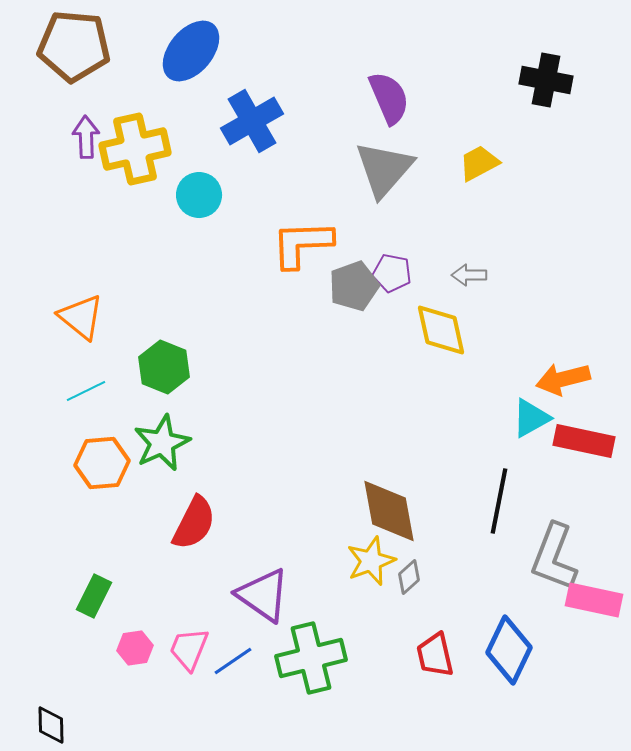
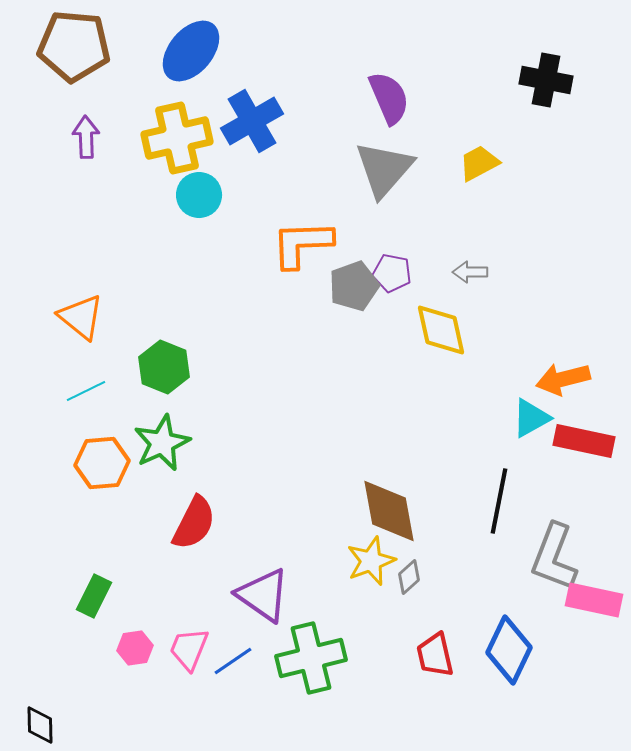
yellow cross: moved 42 px right, 11 px up
gray arrow: moved 1 px right, 3 px up
black diamond: moved 11 px left
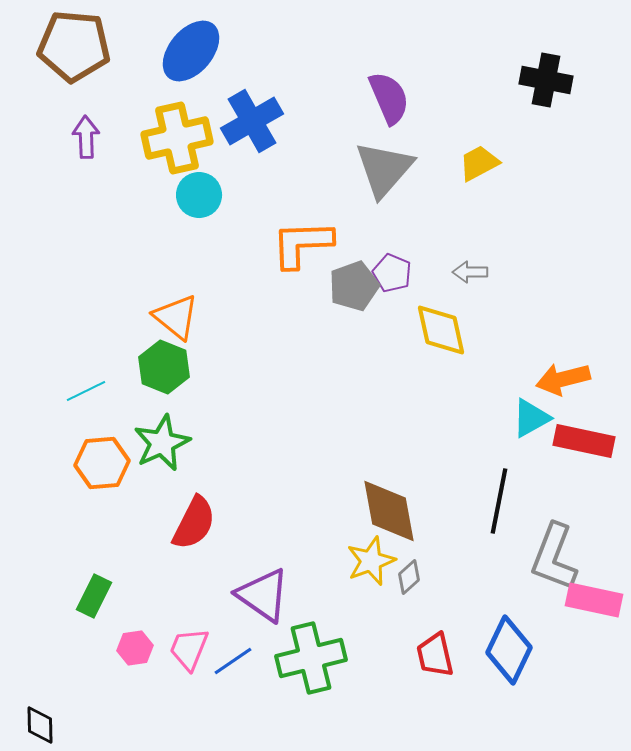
purple pentagon: rotated 12 degrees clockwise
orange triangle: moved 95 px right
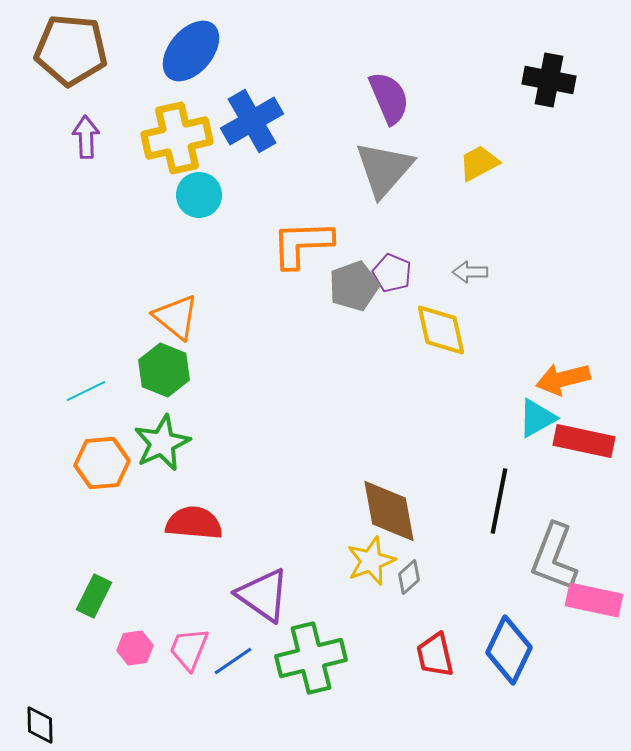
brown pentagon: moved 3 px left, 4 px down
black cross: moved 3 px right
green hexagon: moved 3 px down
cyan triangle: moved 6 px right
red semicircle: rotated 112 degrees counterclockwise
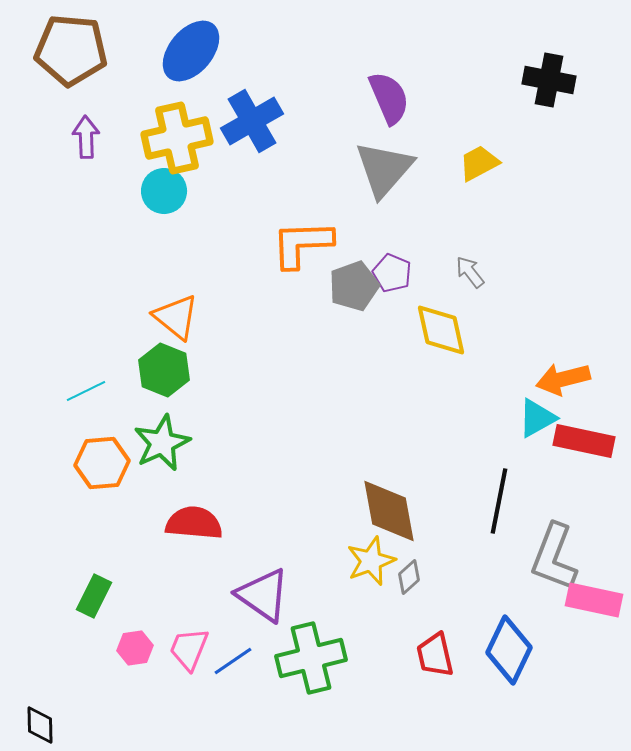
cyan circle: moved 35 px left, 4 px up
gray arrow: rotated 52 degrees clockwise
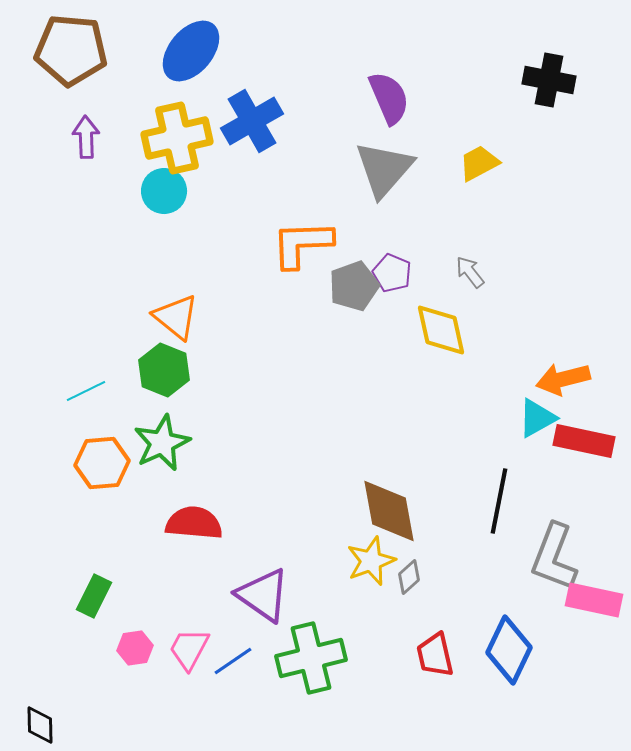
pink trapezoid: rotated 6 degrees clockwise
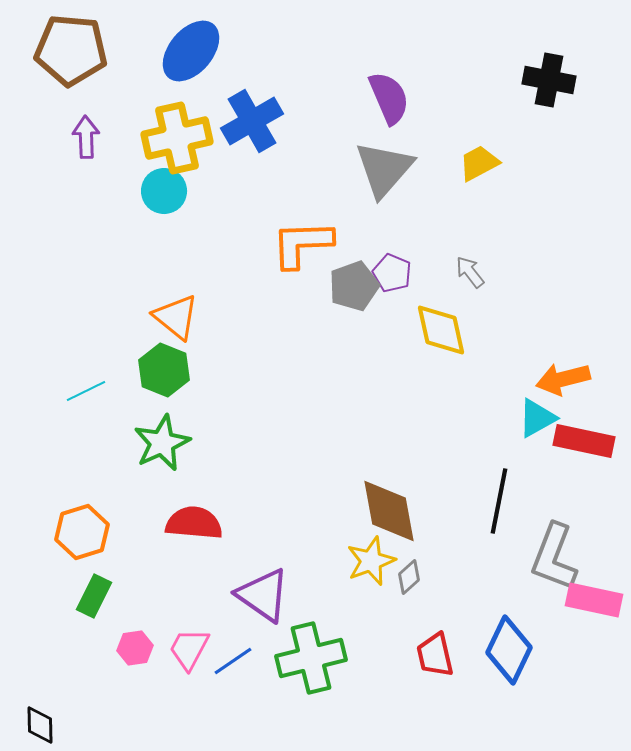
orange hexagon: moved 20 px left, 69 px down; rotated 12 degrees counterclockwise
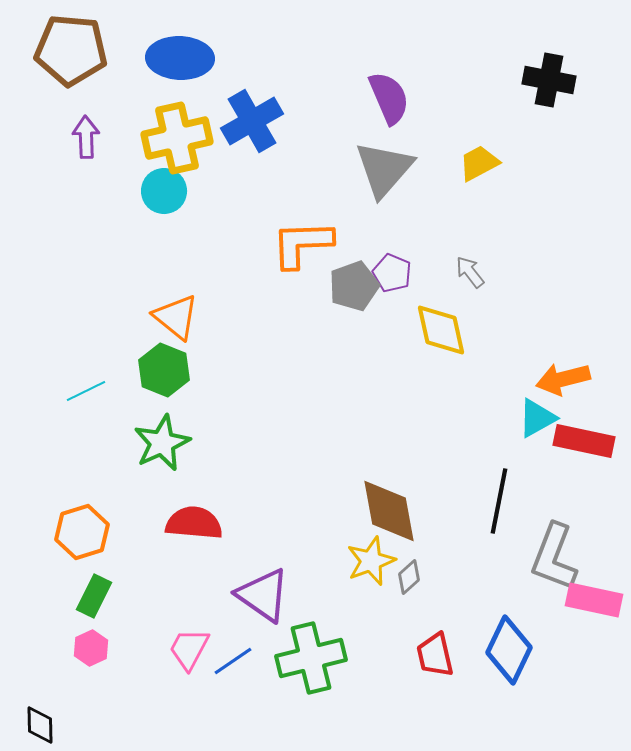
blue ellipse: moved 11 px left, 7 px down; rotated 52 degrees clockwise
pink hexagon: moved 44 px left; rotated 16 degrees counterclockwise
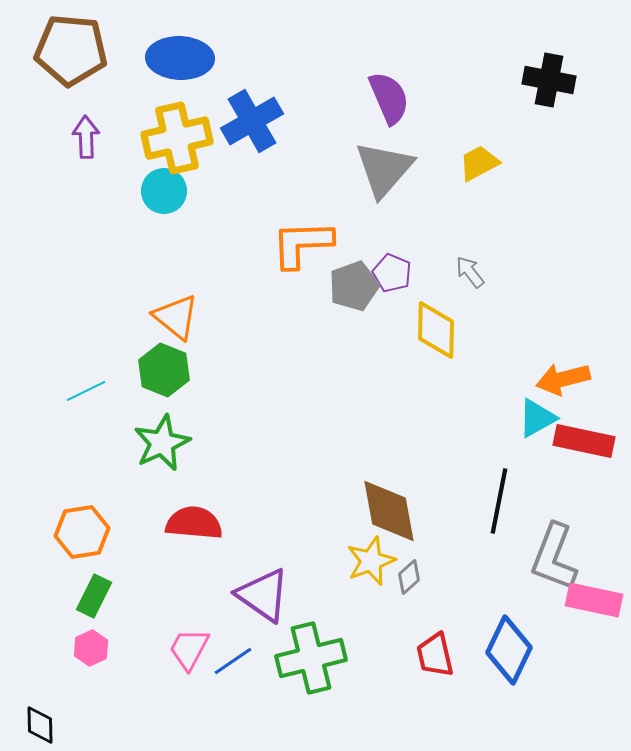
yellow diamond: moved 5 px left; rotated 14 degrees clockwise
orange hexagon: rotated 8 degrees clockwise
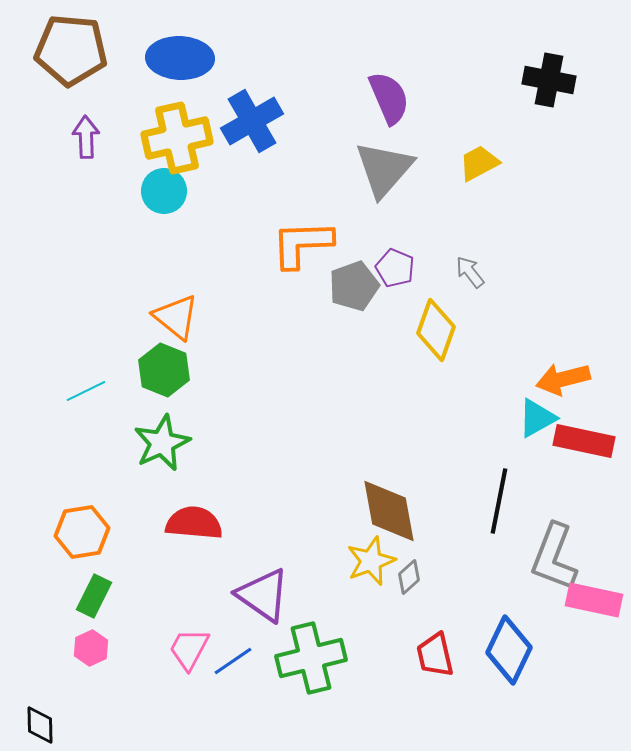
purple pentagon: moved 3 px right, 5 px up
yellow diamond: rotated 18 degrees clockwise
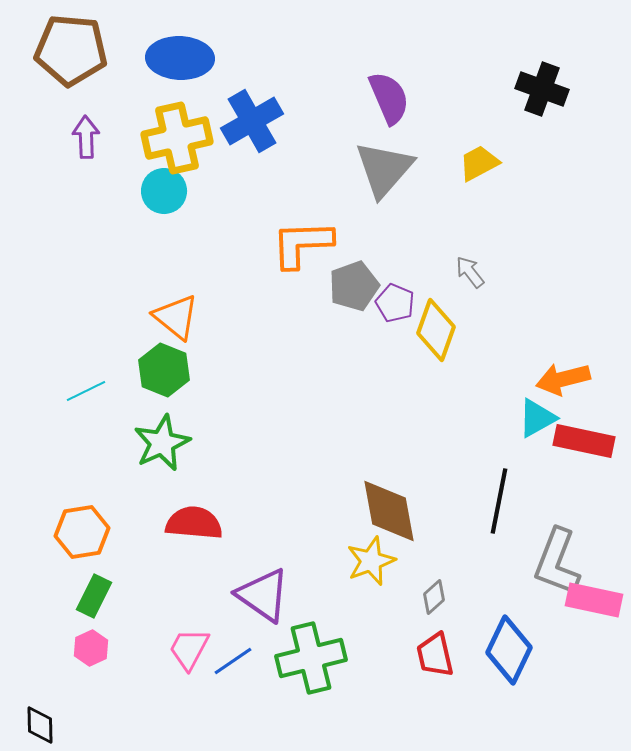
black cross: moved 7 px left, 9 px down; rotated 9 degrees clockwise
purple pentagon: moved 35 px down
gray L-shape: moved 3 px right, 5 px down
gray diamond: moved 25 px right, 20 px down
